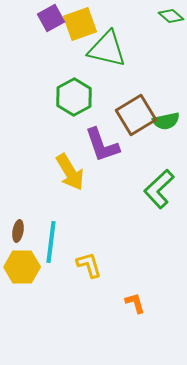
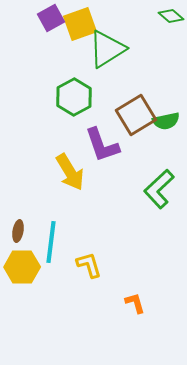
green triangle: rotated 45 degrees counterclockwise
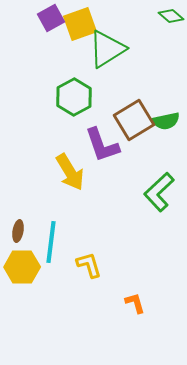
brown square: moved 2 px left, 5 px down
green L-shape: moved 3 px down
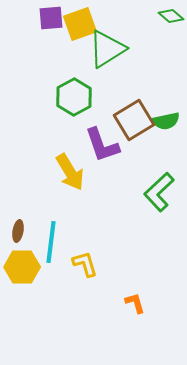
purple square: rotated 24 degrees clockwise
yellow L-shape: moved 4 px left, 1 px up
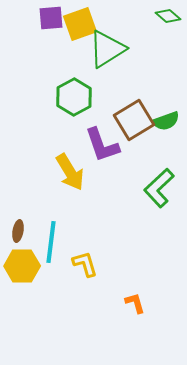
green diamond: moved 3 px left
green semicircle: rotated 8 degrees counterclockwise
green L-shape: moved 4 px up
yellow hexagon: moved 1 px up
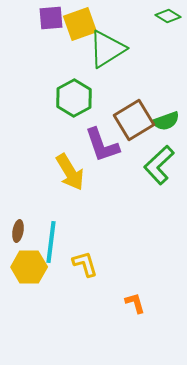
green diamond: rotated 10 degrees counterclockwise
green hexagon: moved 1 px down
green L-shape: moved 23 px up
yellow hexagon: moved 7 px right, 1 px down
